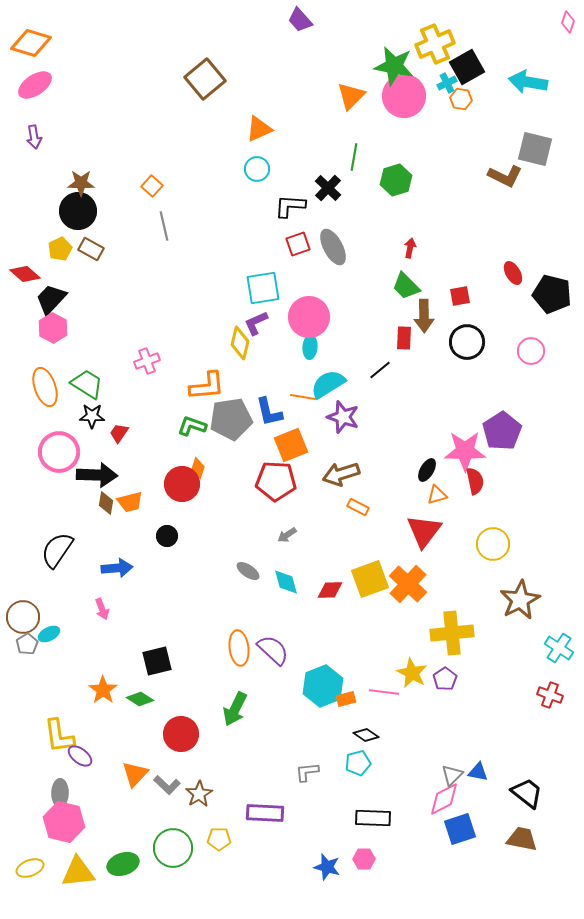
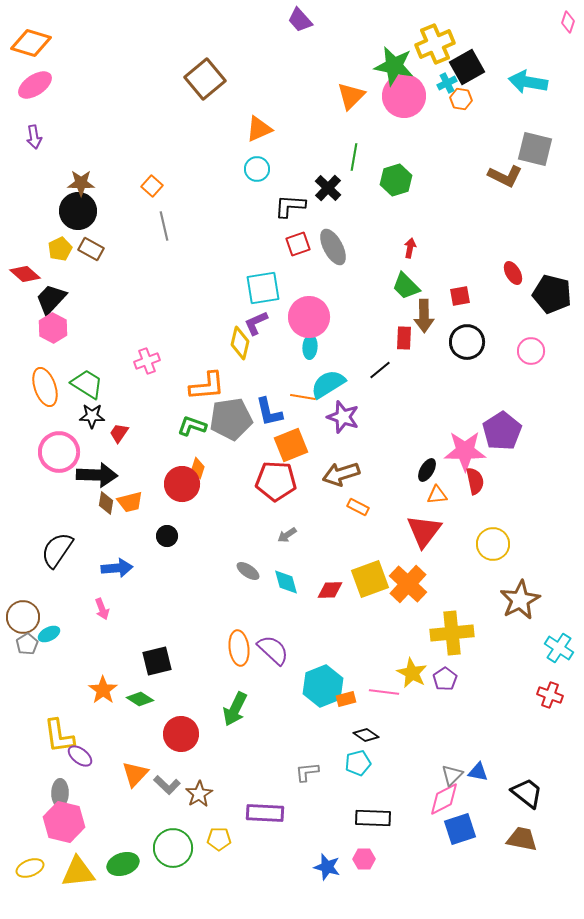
orange triangle at (437, 495): rotated 10 degrees clockwise
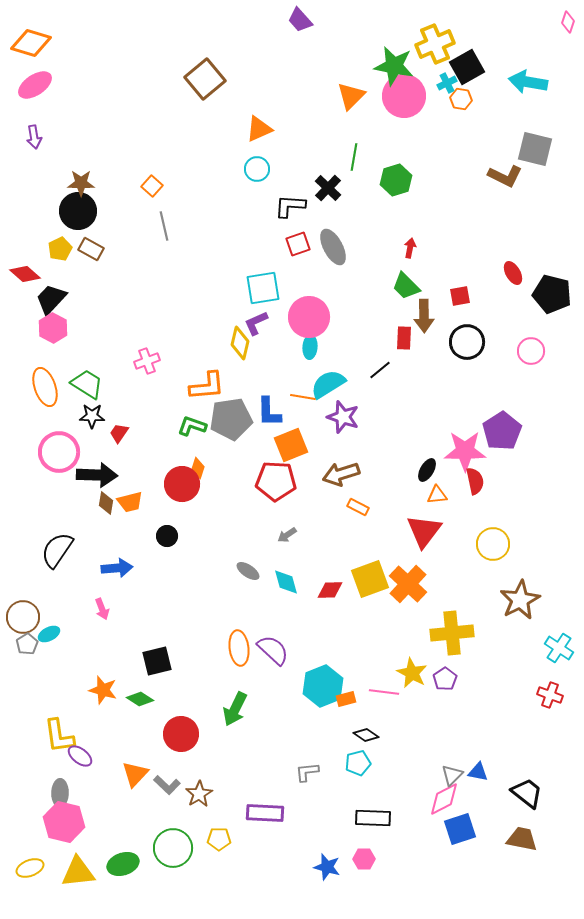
blue L-shape at (269, 412): rotated 12 degrees clockwise
orange star at (103, 690): rotated 20 degrees counterclockwise
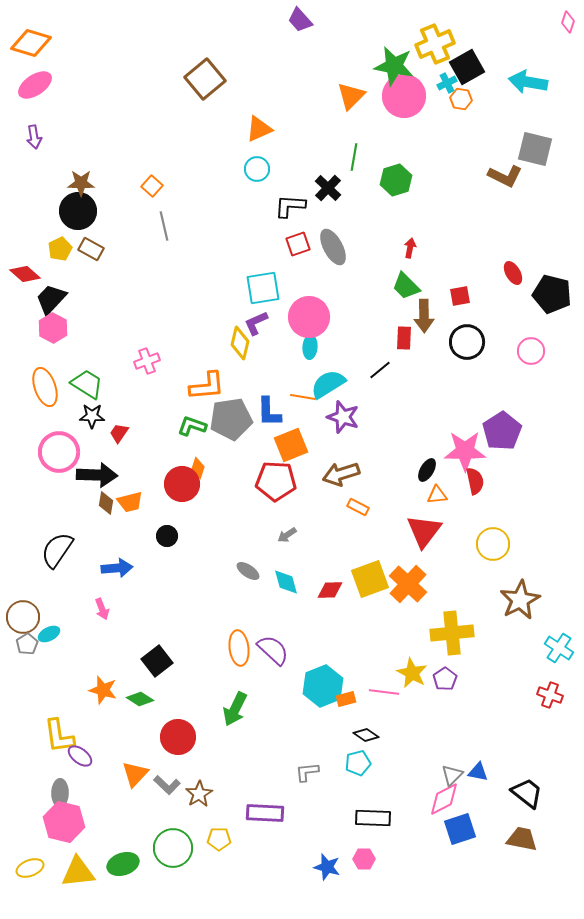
black square at (157, 661): rotated 24 degrees counterclockwise
red circle at (181, 734): moved 3 px left, 3 px down
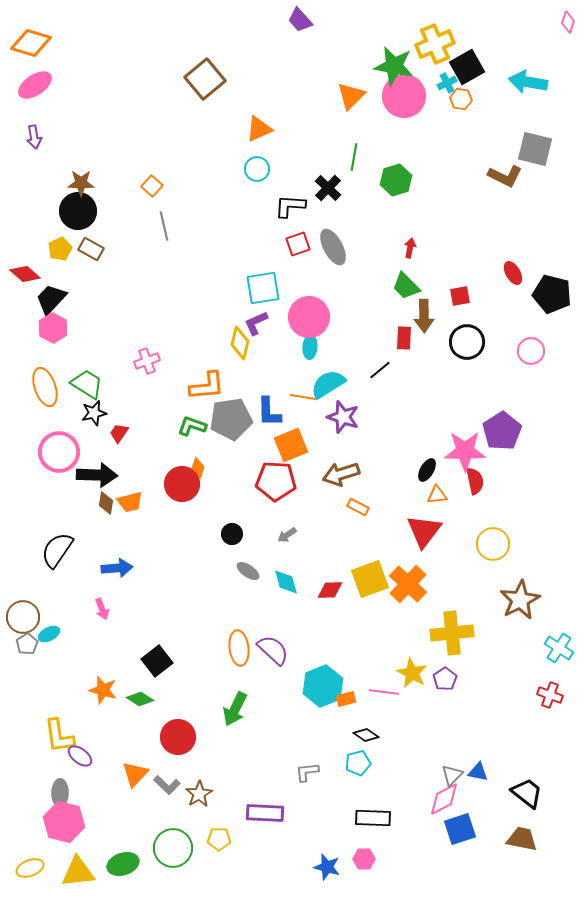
black star at (92, 416): moved 2 px right, 3 px up; rotated 15 degrees counterclockwise
black circle at (167, 536): moved 65 px right, 2 px up
